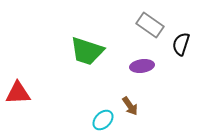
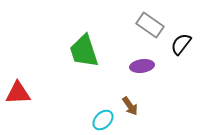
black semicircle: rotated 20 degrees clockwise
green trapezoid: moved 3 px left; rotated 54 degrees clockwise
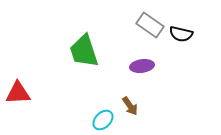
black semicircle: moved 10 px up; rotated 115 degrees counterclockwise
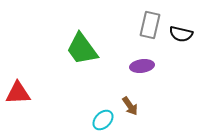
gray rectangle: rotated 68 degrees clockwise
green trapezoid: moved 2 px left, 2 px up; rotated 18 degrees counterclockwise
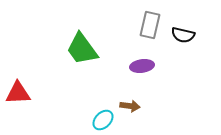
black semicircle: moved 2 px right, 1 px down
brown arrow: rotated 48 degrees counterclockwise
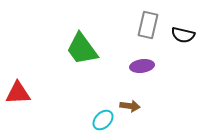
gray rectangle: moved 2 px left
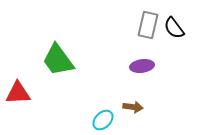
black semicircle: moved 9 px left, 7 px up; rotated 40 degrees clockwise
green trapezoid: moved 24 px left, 11 px down
brown arrow: moved 3 px right, 1 px down
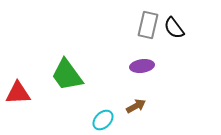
green trapezoid: moved 9 px right, 15 px down
brown arrow: moved 3 px right, 1 px up; rotated 36 degrees counterclockwise
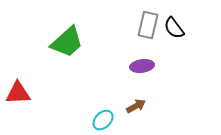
green trapezoid: moved 33 px up; rotated 96 degrees counterclockwise
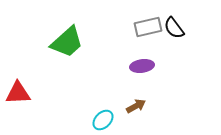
gray rectangle: moved 2 px down; rotated 64 degrees clockwise
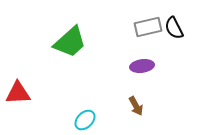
black semicircle: rotated 10 degrees clockwise
green trapezoid: moved 3 px right
brown arrow: rotated 90 degrees clockwise
cyan ellipse: moved 18 px left
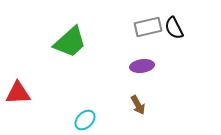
brown arrow: moved 2 px right, 1 px up
